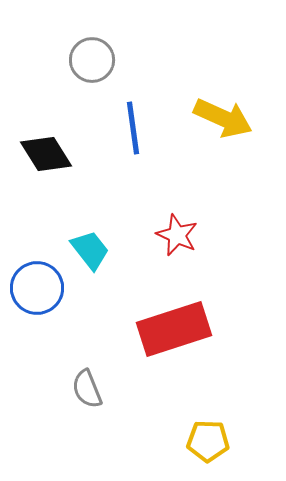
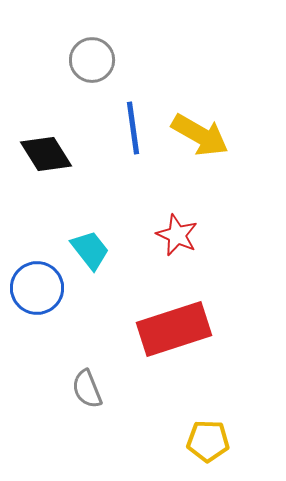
yellow arrow: moved 23 px left, 17 px down; rotated 6 degrees clockwise
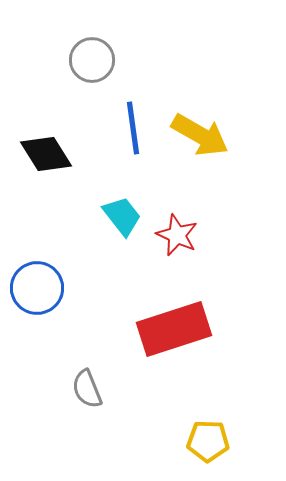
cyan trapezoid: moved 32 px right, 34 px up
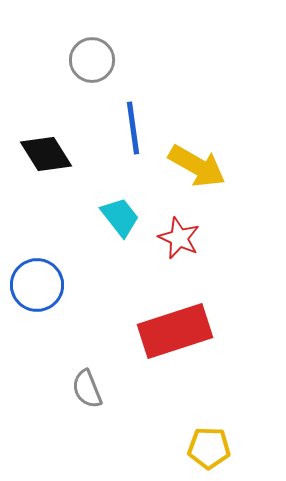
yellow arrow: moved 3 px left, 31 px down
cyan trapezoid: moved 2 px left, 1 px down
red star: moved 2 px right, 3 px down
blue circle: moved 3 px up
red rectangle: moved 1 px right, 2 px down
yellow pentagon: moved 1 px right, 7 px down
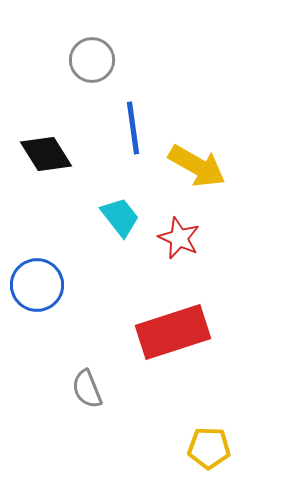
red rectangle: moved 2 px left, 1 px down
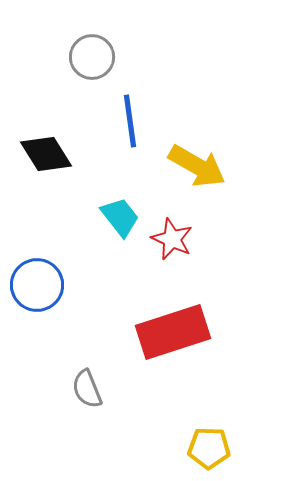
gray circle: moved 3 px up
blue line: moved 3 px left, 7 px up
red star: moved 7 px left, 1 px down
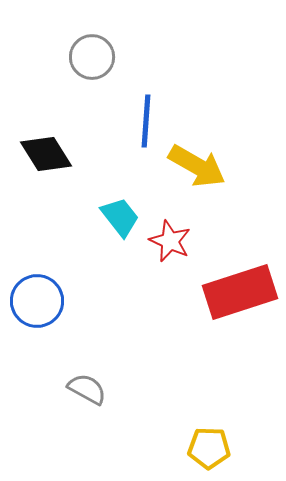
blue line: moved 16 px right; rotated 12 degrees clockwise
red star: moved 2 px left, 2 px down
blue circle: moved 16 px down
red rectangle: moved 67 px right, 40 px up
gray semicircle: rotated 141 degrees clockwise
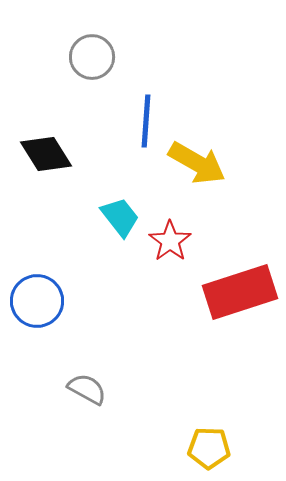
yellow arrow: moved 3 px up
red star: rotated 12 degrees clockwise
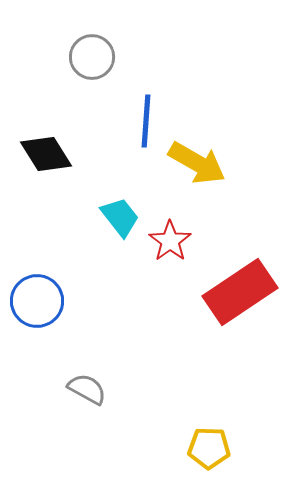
red rectangle: rotated 16 degrees counterclockwise
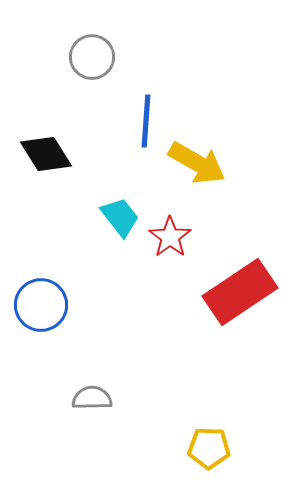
red star: moved 4 px up
blue circle: moved 4 px right, 4 px down
gray semicircle: moved 5 px right, 9 px down; rotated 30 degrees counterclockwise
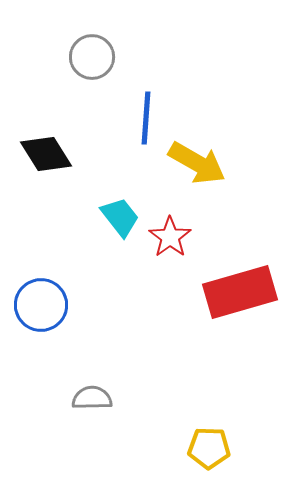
blue line: moved 3 px up
red rectangle: rotated 18 degrees clockwise
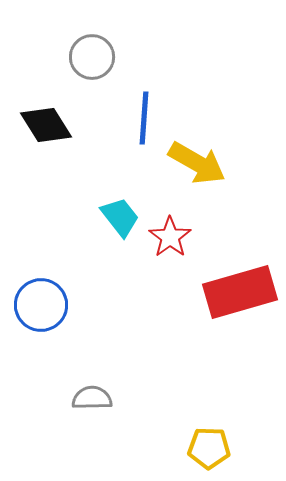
blue line: moved 2 px left
black diamond: moved 29 px up
